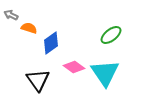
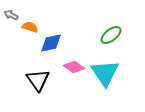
orange semicircle: moved 1 px right, 1 px up
blue diamond: rotated 25 degrees clockwise
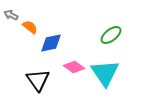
orange semicircle: rotated 21 degrees clockwise
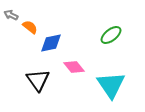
pink diamond: rotated 15 degrees clockwise
cyan triangle: moved 6 px right, 12 px down
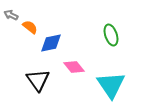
green ellipse: rotated 70 degrees counterclockwise
